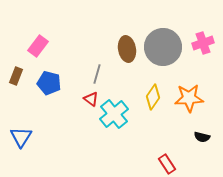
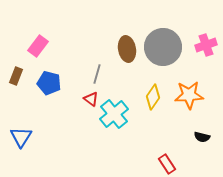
pink cross: moved 3 px right, 2 px down
orange star: moved 3 px up
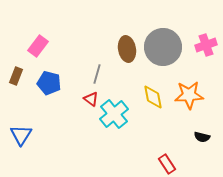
yellow diamond: rotated 45 degrees counterclockwise
blue triangle: moved 2 px up
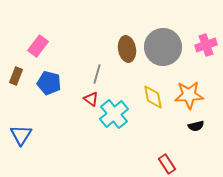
black semicircle: moved 6 px left, 11 px up; rotated 28 degrees counterclockwise
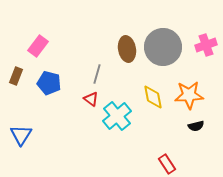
cyan cross: moved 3 px right, 2 px down
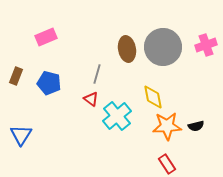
pink rectangle: moved 8 px right, 9 px up; rotated 30 degrees clockwise
orange star: moved 22 px left, 31 px down
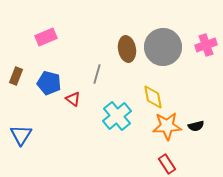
red triangle: moved 18 px left
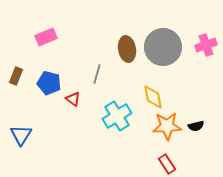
cyan cross: rotated 8 degrees clockwise
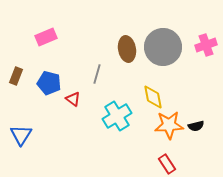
orange star: moved 2 px right, 1 px up
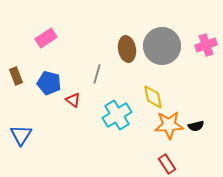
pink rectangle: moved 1 px down; rotated 10 degrees counterclockwise
gray circle: moved 1 px left, 1 px up
brown rectangle: rotated 42 degrees counterclockwise
red triangle: moved 1 px down
cyan cross: moved 1 px up
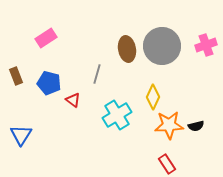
yellow diamond: rotated 35 degrees clockwise
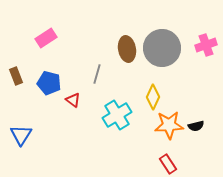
gray circle: moved 2 px down
red rectangle: moved 1 px right
